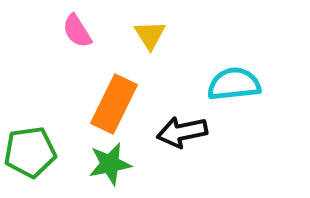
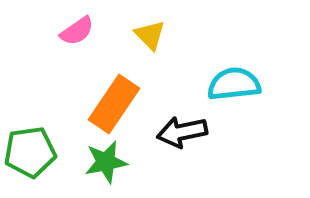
pink semicircle: rotated 93 degrees counterclockwise
yellow triangle: rotated 12 degrees counterclockwise
orange rectangle: rotated 8 degrees clockwise
green star: moved 4 px left, 2 px up
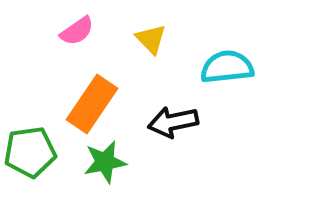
yellow triangle: moved 1 px right, 4 px down
cyan semicircle: moved 7 px left, 17 px up
orange rectangle: moved 22 px left
black arrow: moved 9 px left, 10 px up
green star: moved 1 px left
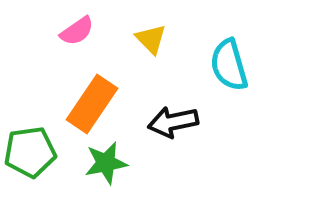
cyan semicircle: moved 2 px right, 2 px up; rotated 100 degrees counterclockwise
green star: moved 1 px right, 1 px down
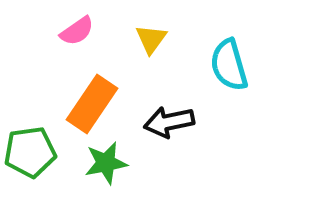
yellow triangle: rotated 20 degrees clockwise
black arrow: moved 4 px left
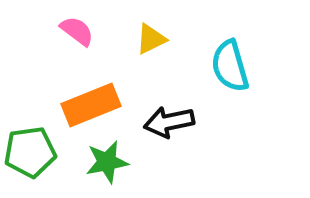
pink semicircle: rotated 108 degrees counterclockwise
yellow triangle: rotated 28 degrees clockwise
cyan semicircle: moved 1 px right, 1 px down
orange rectangle: moved 1 px left, 1 px down; rotated 34 degrees clockwise
green star: moved 1 px right, 1 px up
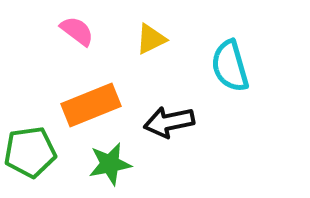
green star: moved 3 px right, 2 px down
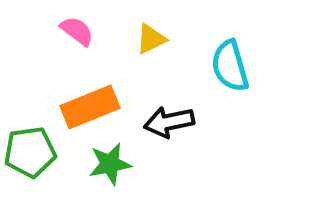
orange rectangle: moved 1 px left, 2 px down
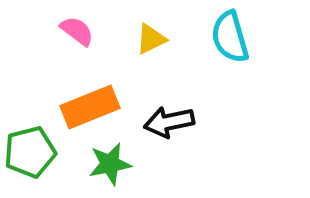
cyan semicircle: moved 29 px up
green pentagon: rotated 6 degrees counterclockwise
